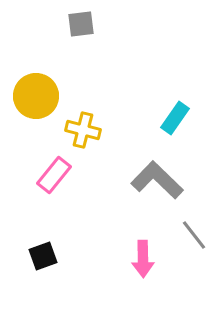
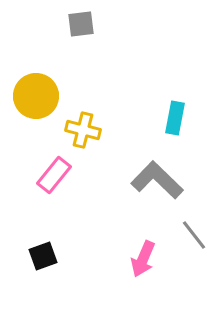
cyan rectangle: rotated 24 degrees counterclockwise
pink arrow: rotated 24 degrees clockwise
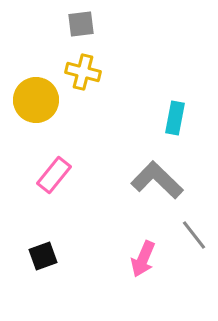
yellow circle: moved 4 px down
yellow cross: moved 58 px up
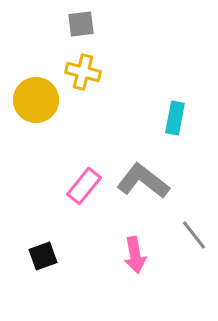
pink rectangle: moved 30 px right, 11 px down
gray L-shape: moved 14 px left, 1 px down; rotated 6 degrees counterclockwise
pink arrow: moved 8 px left, 4 px up; rotated 33 degrees counterclockwise
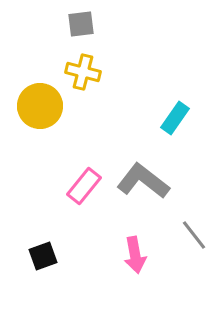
yellow circle: moved 4 px right, 6 px down
cyan rectangle: rotated 24 degrees clockwise
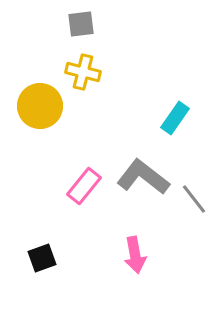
gray L-shape: moved 4 px up
gray line: moved 36 px up
black square: moved 1 px left, 2 px down
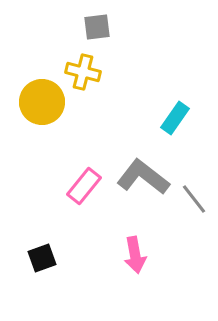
gray square: moved 16 px right, 3 px down
yellow circle: moved 2 px right, 4 px up
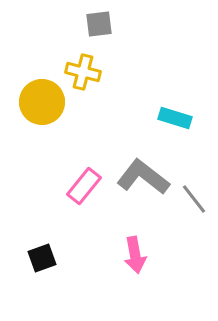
gray square: moved 2 px right, 3 px up
cyan rectangle: rotated 72 degrees clockwise
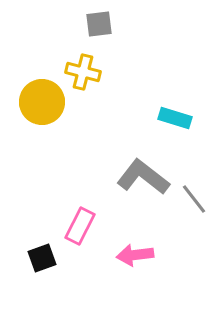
pink rectangle: moved 4 px left, 40 px down; rotated 12 degrees counterclockwise
pink arrow: rotated 93 degrees clockwise
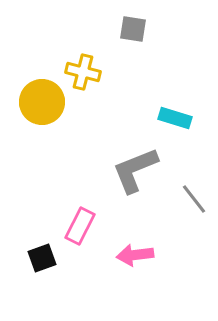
gray square: moved 34 px right, 5 px down; rotated 16 degrees clockwise
gray L-shape: moved 8 px left, 7 px up; rotated 60 degrees counterclockwise
